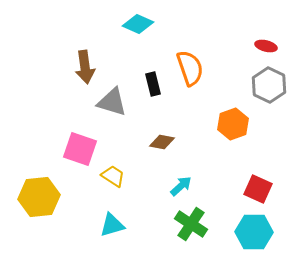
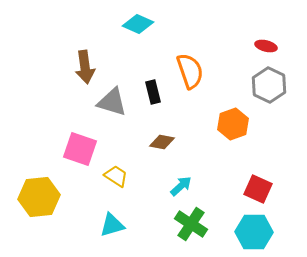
orange semicircle: moved 3 px down
black rectangle: moved 8 px down
yellow trapezoid: moved 3 px right
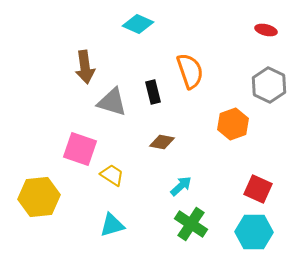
red ellipse: moved 16 px up
yellow trapezoid: moved 4 px left, 1 px up
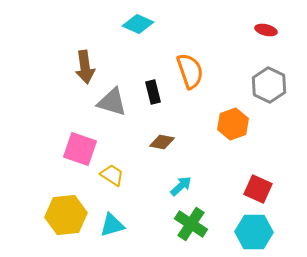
yellow hexagon: moved 27 px right, 18 px down
